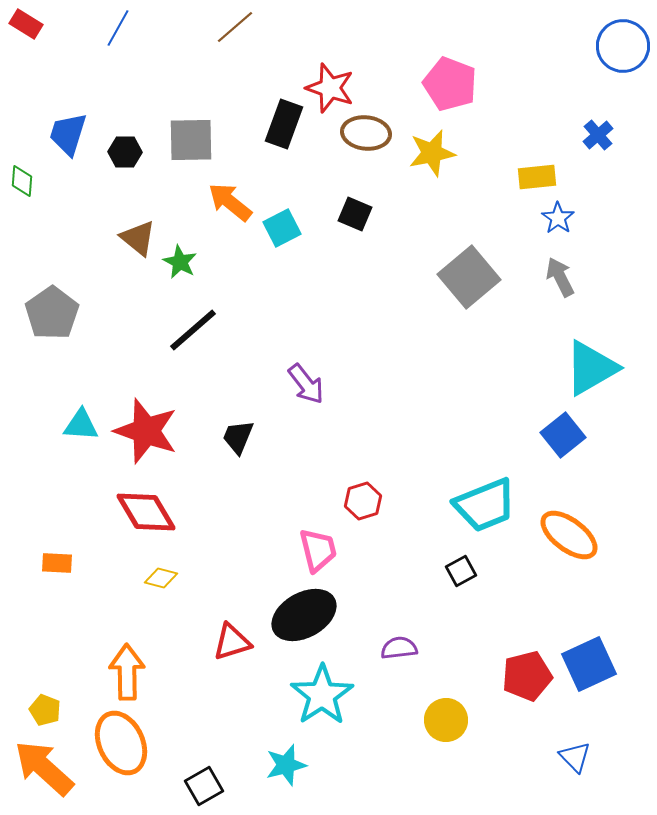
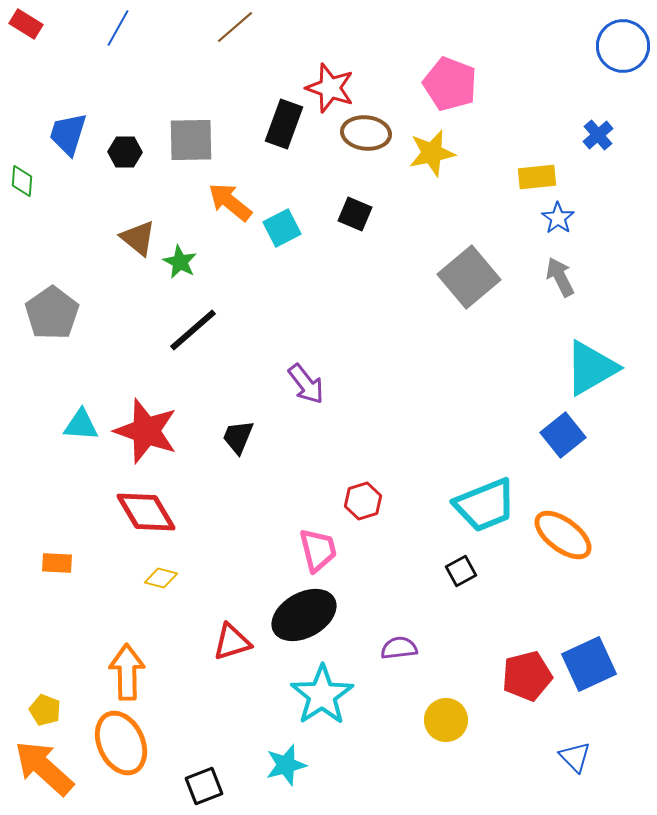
orange ellipse at (569, 535): moved 6 px left
black square at (204, 786): rotated 9 degrees clockwise
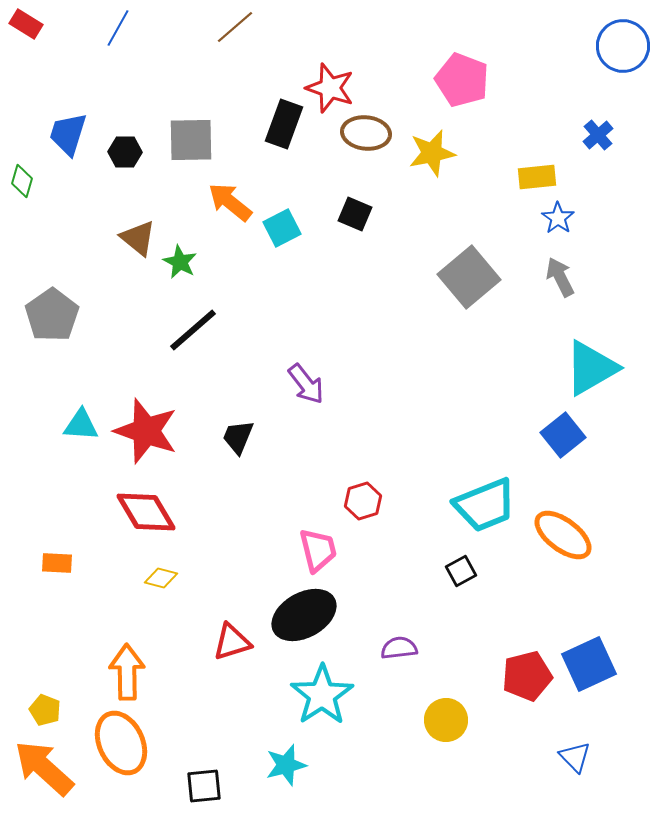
pink pentagon at (450, 84): moved 12 px right, 4 px up
green diamond at (22, 181): rotated 12 degrees clockwise
gray pentagon at (52, 313): moved 2 px down
black square at (204, 786): rotated 15 degrees clockwise
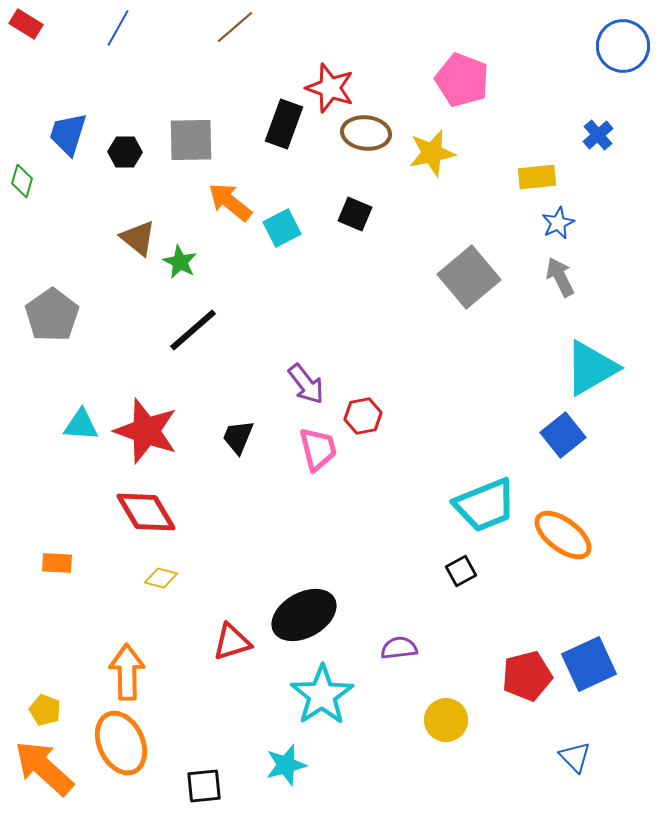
blue star at (558, 218): moved 5 px down; rotated 12 degrees clockwise
red hexagon at (363, 501): moved 85 px up; rotated 6 degrees clockwise
pink trapezoid at (318, 550): moved 101 px up
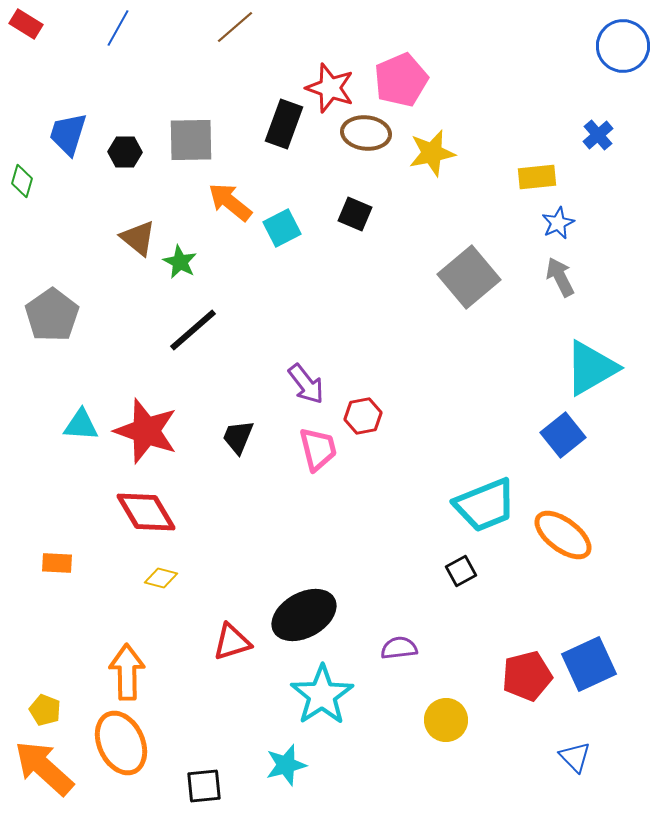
pink pentagon at (462, 80): moved 61 px left; rotated 28 degrees clockwise
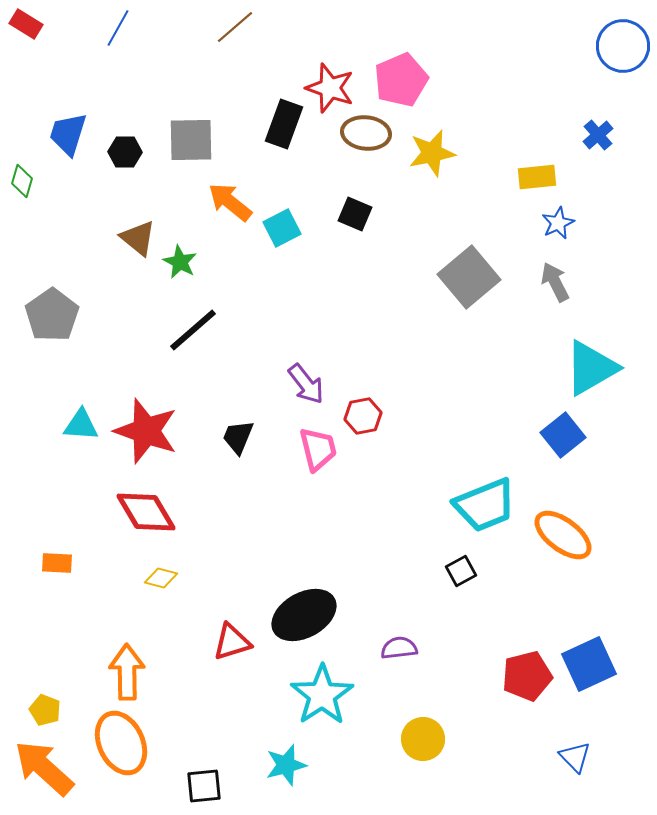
gray arrow at (560, 277): moved 5 px left, 5 px down
yellow circle at (446, 720): moved 23 px left, 19 px down
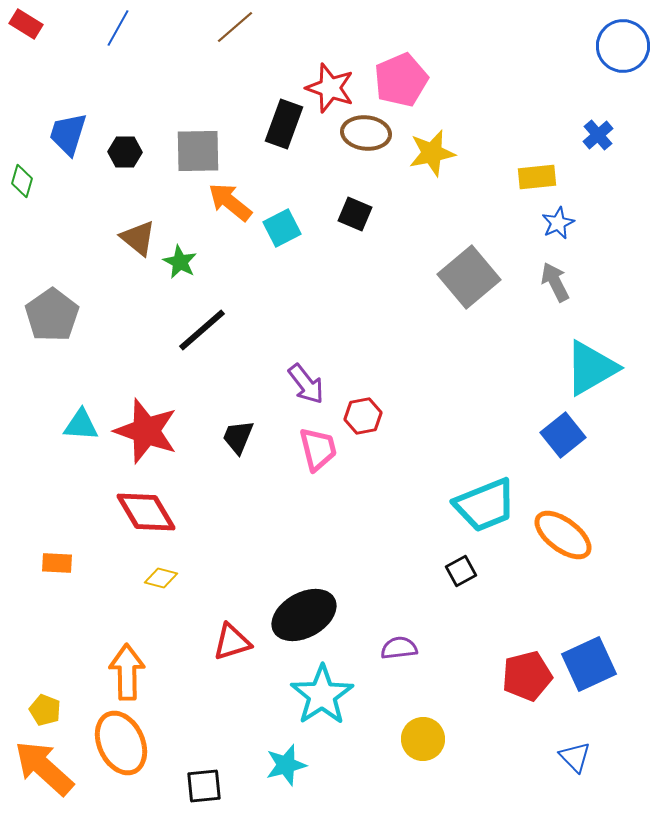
gray square at (191, 140): moved 7 px right, 11 px down
black line at (193, 330): moved 9 px right
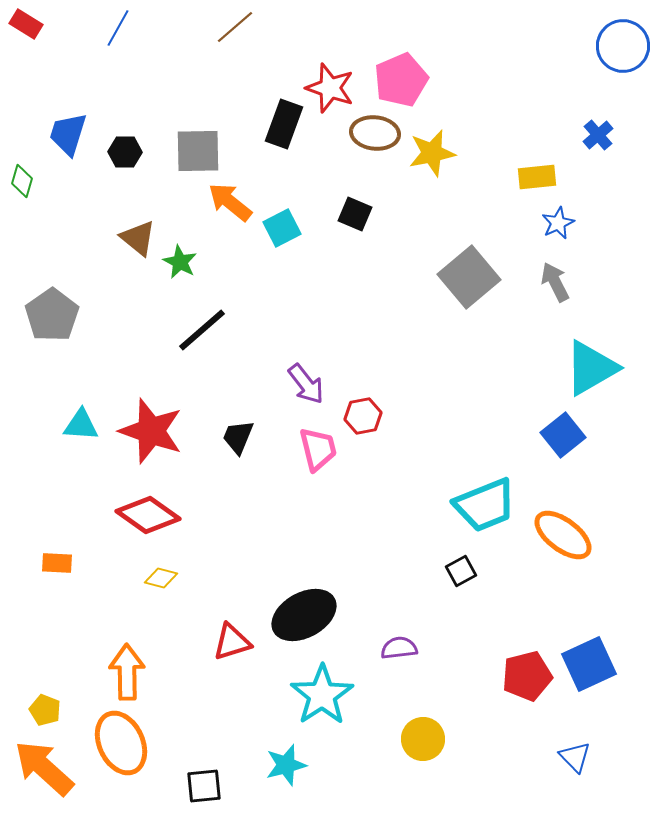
brown ellipse at (366, 133): moved 9 px right
red star at (146, 431): moved 5 px right
red diamond at (146, 512): moved 2 px right, 3 px down; rotated 24 degrees counterclockwise
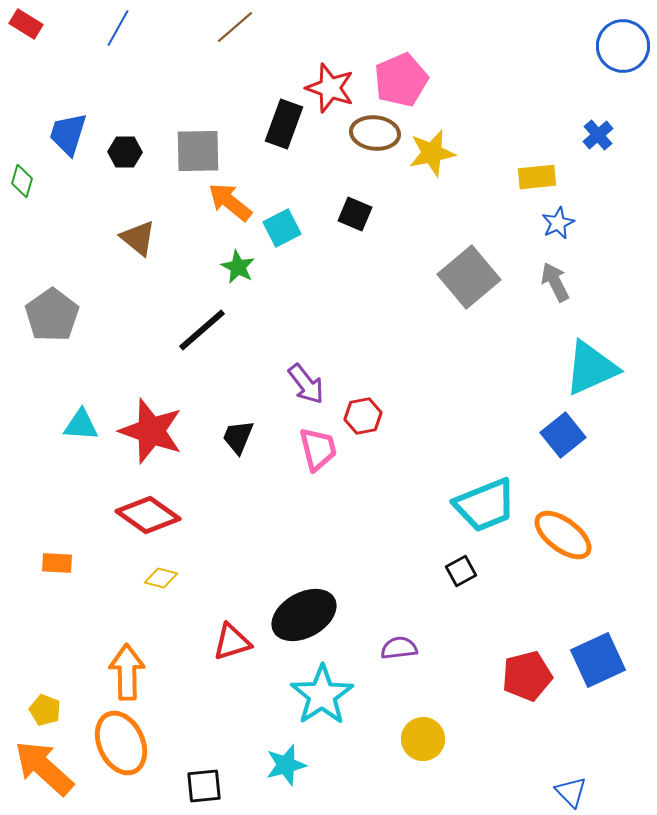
green star at (180, 262): moved 58 px right, 5 px down
cyan triangle at (591, 368): rotated 6 degrees clockwise
blue square at (589, 664): moved 9 px right, 4 px up
blue triangle at (575, 757): moved 4 px left, 35 px down
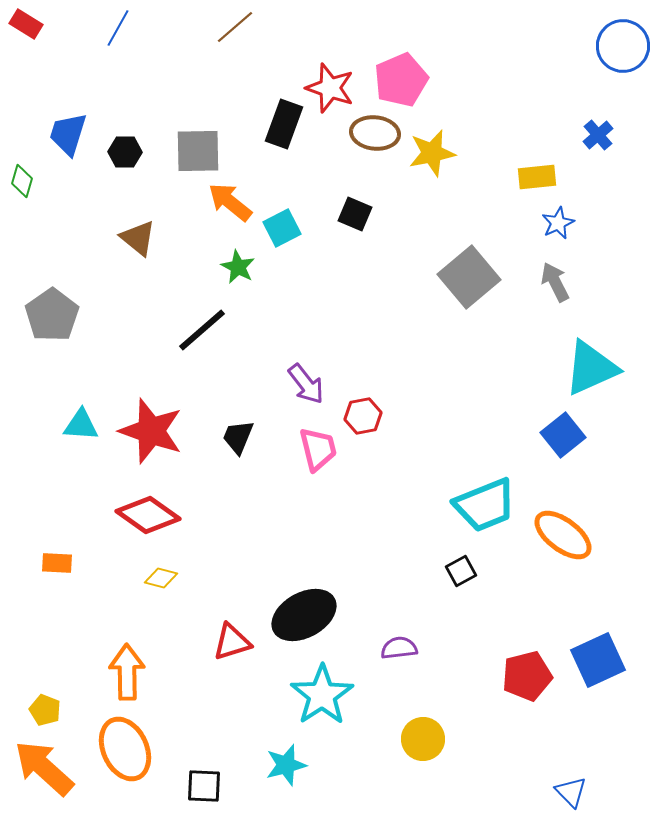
orange ellipse at (121, 743): moved 4 px right, 6 px down
black square at (204, 786): rotated 9 degrees clockwise
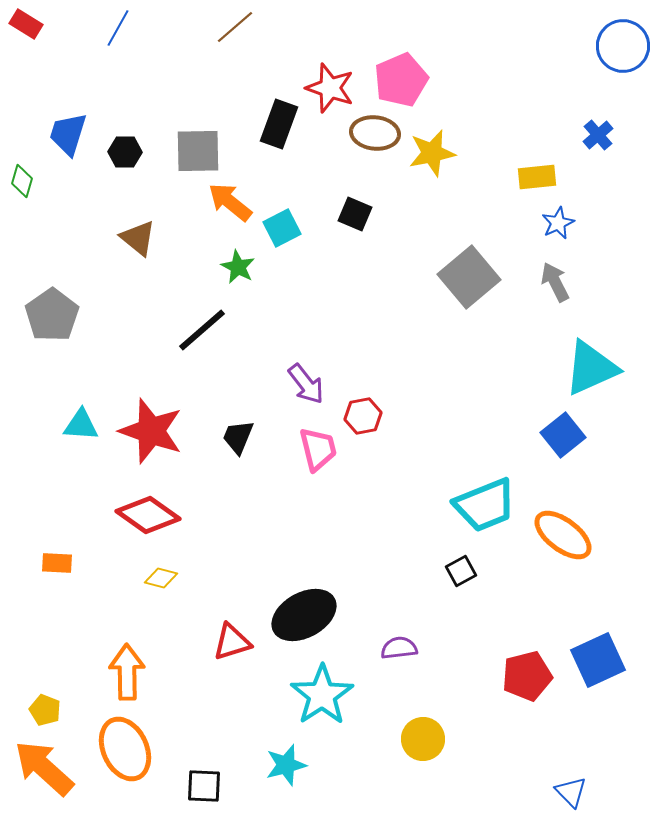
black rectangle at (284, 124): moved 5 px left
